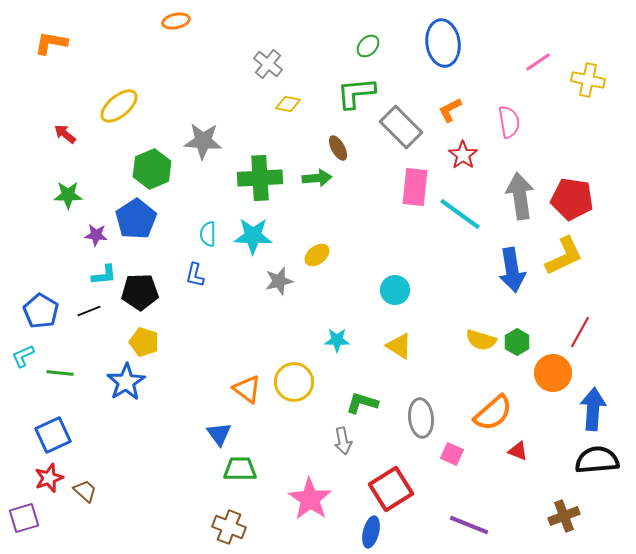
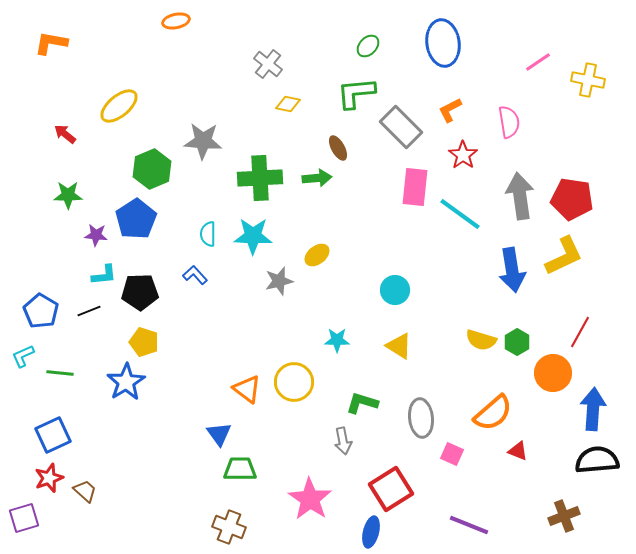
blue L-shape at (195, 275): rotated 125 degrees clockwise
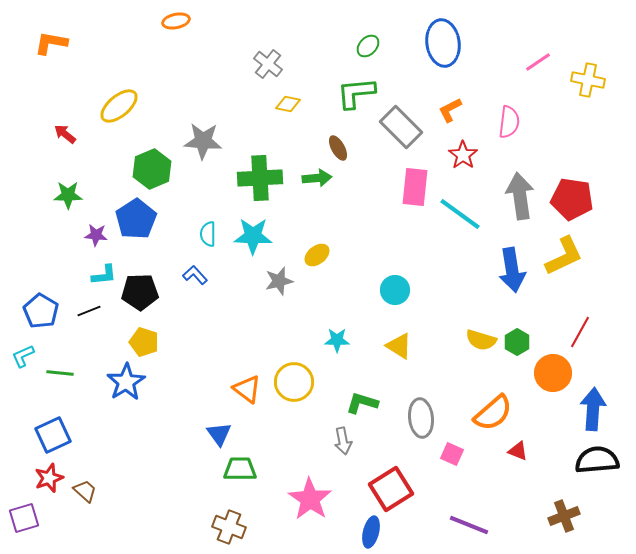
pink semicircle at (509, 122): rotated 16 degrees clockwise
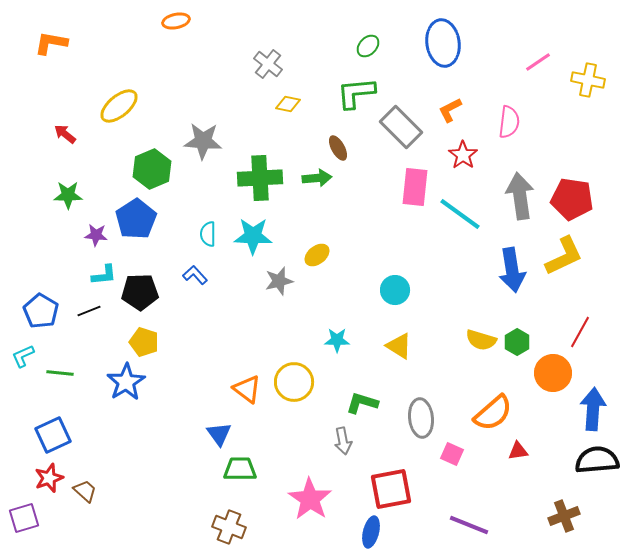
red triangle at (518, 451): rotated 30 degrees counterclockwise
red square at (391, 489): rotated 21 degrees clockwise
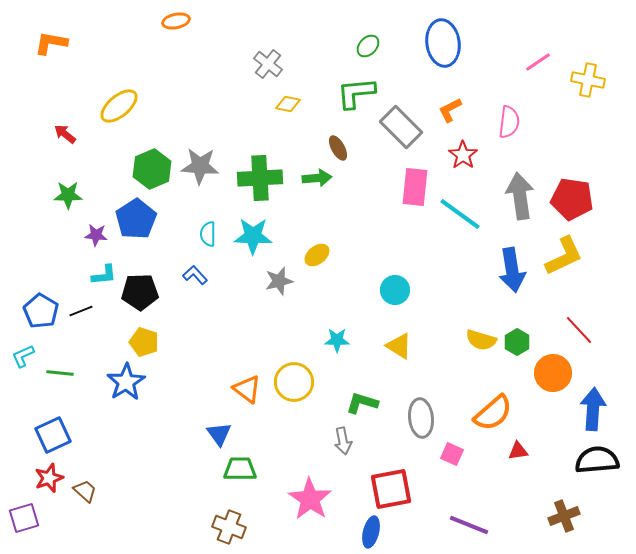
gray star at (203, 141): moved 3 px left, 25 px down
black line at (89, 311): moved 8 px left
red line at (580, 332): moved 1 px left, 2 px up; rotated 72 degrees counterclockwise
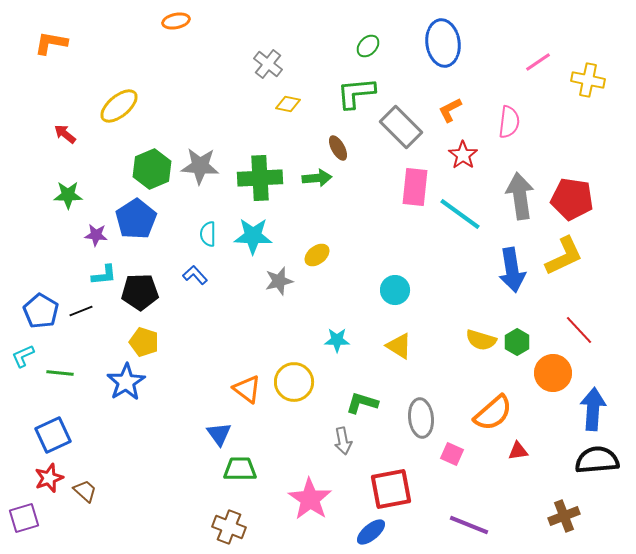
blue ellipse at (371, 532): rotated 36 degrees clockwise
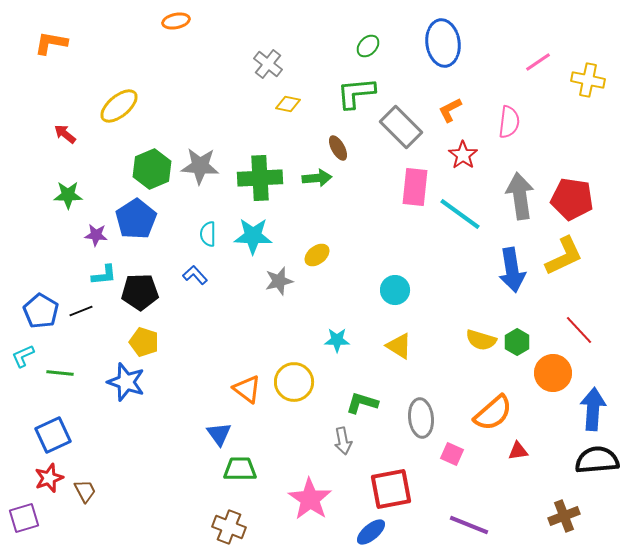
blue star at (126, 382): rotated 21 degrees counterclockwise
brown trapezoid at (85, 491): rotated 20 degrees clockwise
